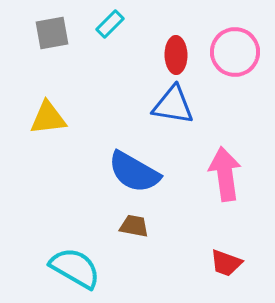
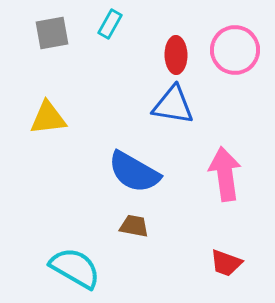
cyan rectangle: rotated 16 degrees counterclockwise
pink circle: moved 2 px up
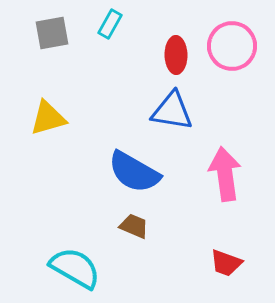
pink circle: moved 3 px left, 4 px up
blue triangle: moved 1 px left, 6 px down
yellow triangle: rotated 9 degrees counterclockwise
brown trapezoid: rotated 12 degrees clockwise
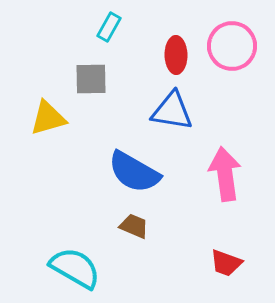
cyan rectangle: moved 1 px left, 3 px down
gray square: moved 39 px right, 46 px down; rotated 9 degrees clockwise
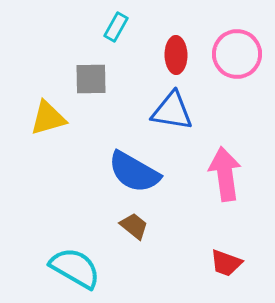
cyan rectangle: moved 7 px right
pink circle: moved 5 px right, 8 px down
brown trapezoid: rotated 16 degrees clockwise
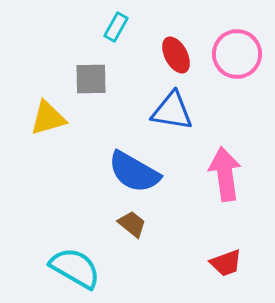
red ellipse: rotated 27 degrees counterclockwise
brown trapezoid: moved 2 px left, 2 px up
red trapezoid: rotated 40 degrees counterclockwise
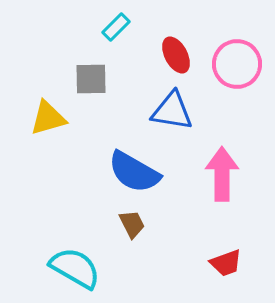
cyan rectangle: rotated 16 degrees clockwise
pink circle: moved 10 px down
pink arrow: moved 3 px left; rotated 8 degrees clockwise
brown trapezoid: rotated 24 degrees clockwise
